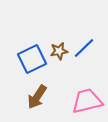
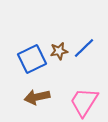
brown arrow: rotated 45 degrees clockwise
pink trapezoid: moved 3 px left, 1 px down; rotated 44 degrees counterclockwise
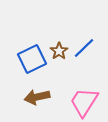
brown star: rotated 24 degrees counterclockwise
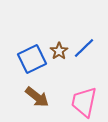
brown arrow: rotated 130 degrees counterclockwise
pink trapezoid: rotated 20 degrees counterclockwise
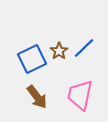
brown arrow: rotated 15 degrees clockwise
pink trapezoid: moved 4 px left, 7 px up
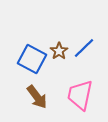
blue square: rotated 36 degrees counterclockwise
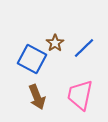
brown star: moved 4 px left, 8 px up
brown arrow: rotated 15 degrees clockwise
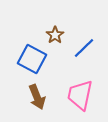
brown star: moved 8 px up
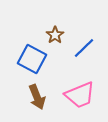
pink trapezoid: rotated 124 degrees counterclockwise
